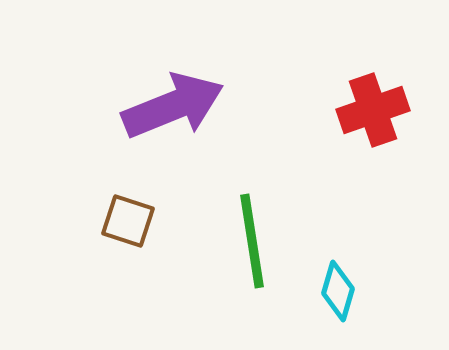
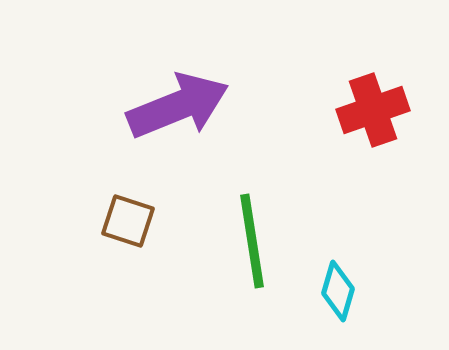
purple arrow: moved 5 px right
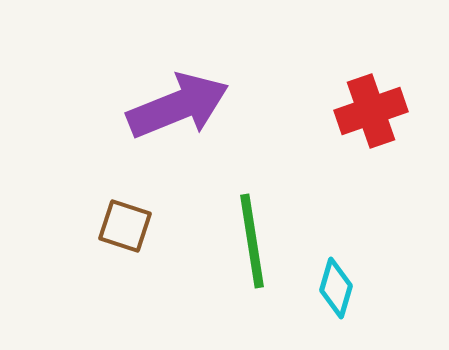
red cross: moved 2 px left, 1 px down
brown square: moved 3 px left, 5 px down
cyan diamond: moved 2 px left, 3 px up
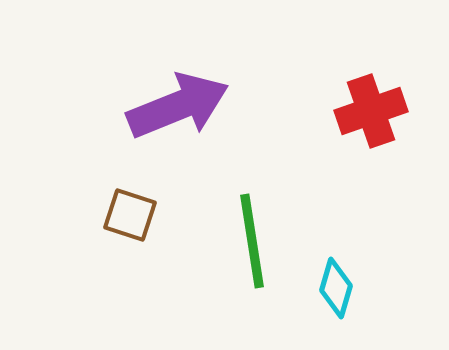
brown square: moved 5 px right, 11 px up
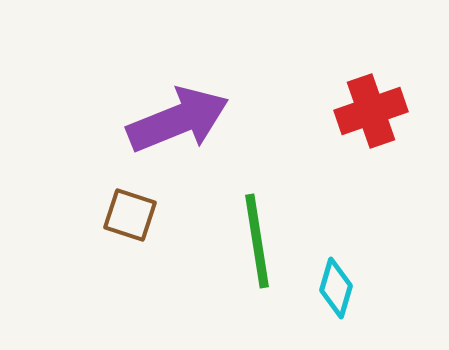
purple arrow: moved 14 px down
green line: moved 5 px right
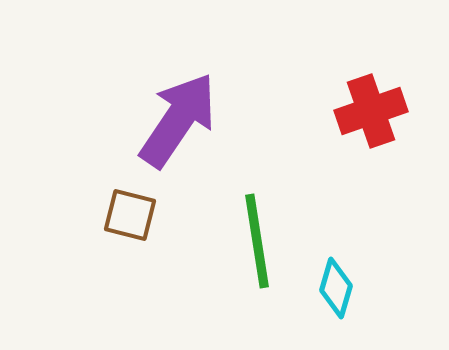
purple arrow: rotated 34 degrees counterclockwise
brown square: rotated 4 degrees counterclockwise
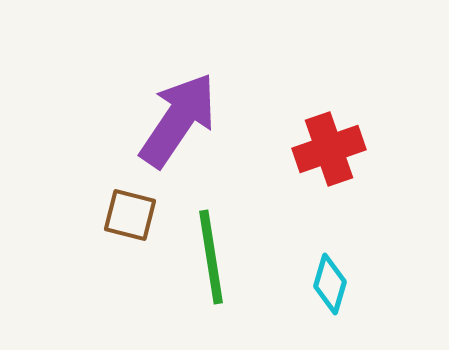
red cross: moved 42 px left, 38 px down
green line: moved 46 px left, 16 px down
cyan diamond: moved 6 px left, 4 px up
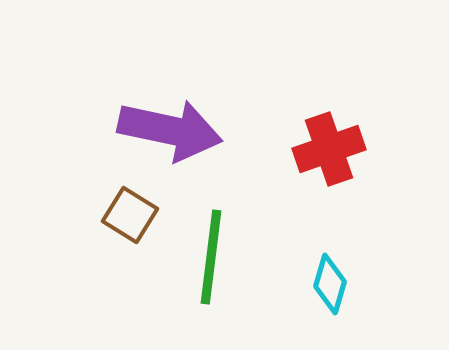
purple arrow: moved 8 px left, 10 px down; rotated 68 degrees clockwise
brown square: rotated 18 degrees clockwise
green line: rotated 16 degrees clockwise
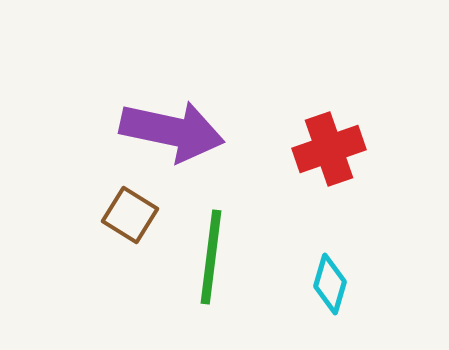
purple arrow: moved 2 px right, 1 px down
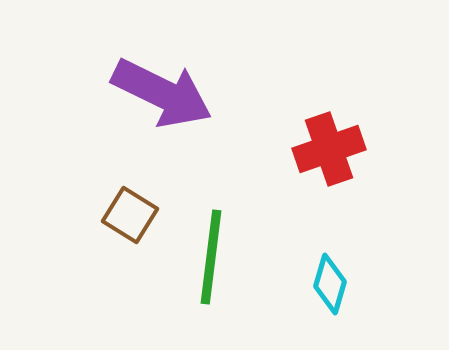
purple arrow: moved 10 px left, 38 px up; rotated 14 degrees clockwise
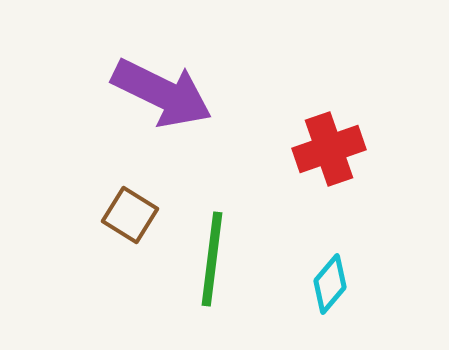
green line: moved 1 px right, 2 px down
cyan diamond: rotated 24 degrees clockwise
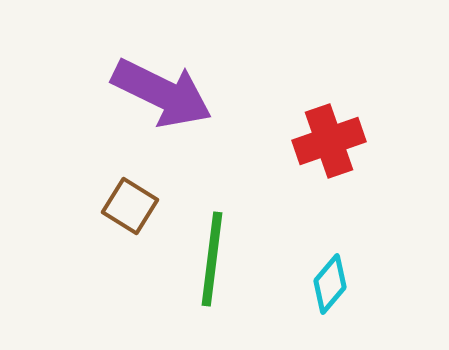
red cross: moved 8 px up
brown square: moved 9 px up
